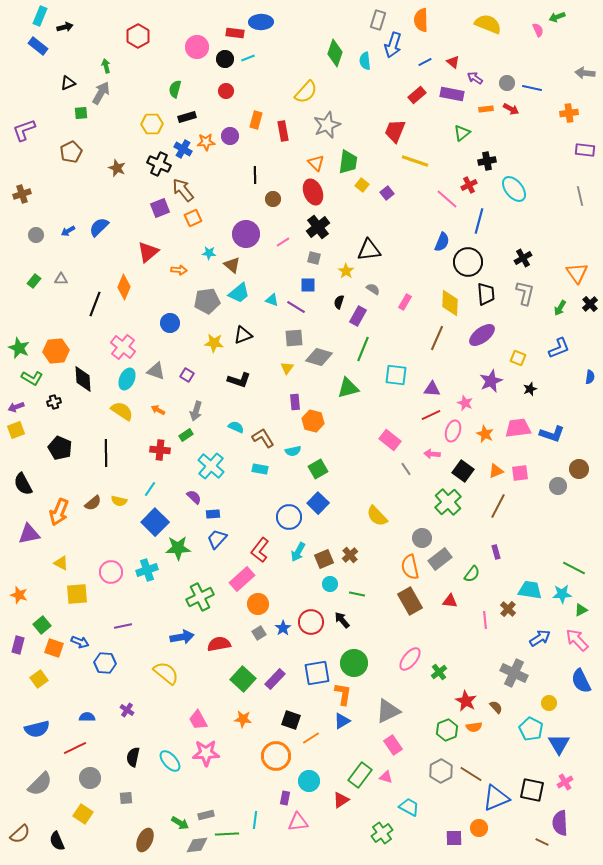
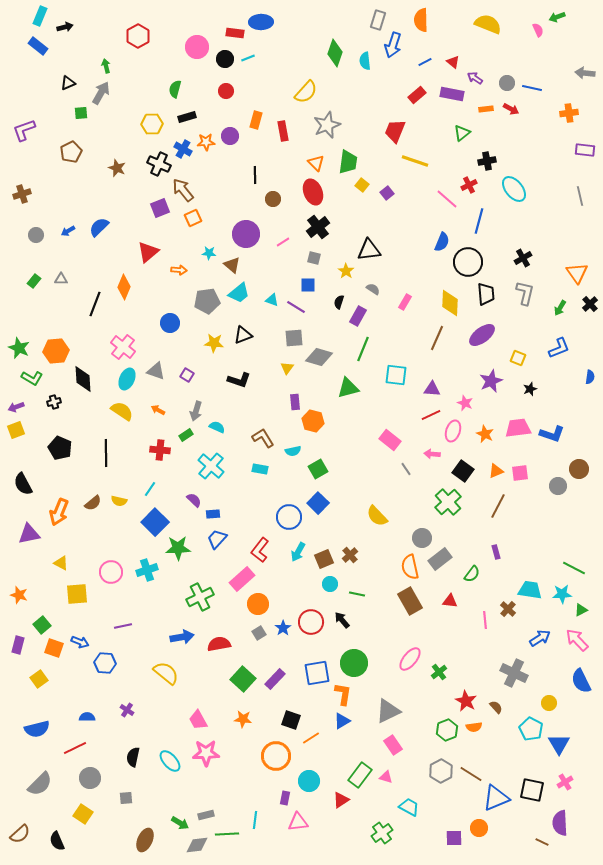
cyan semicircle at (236, 427): moved 19 px left
purple semicircle at (194, 497): moved 3 px down
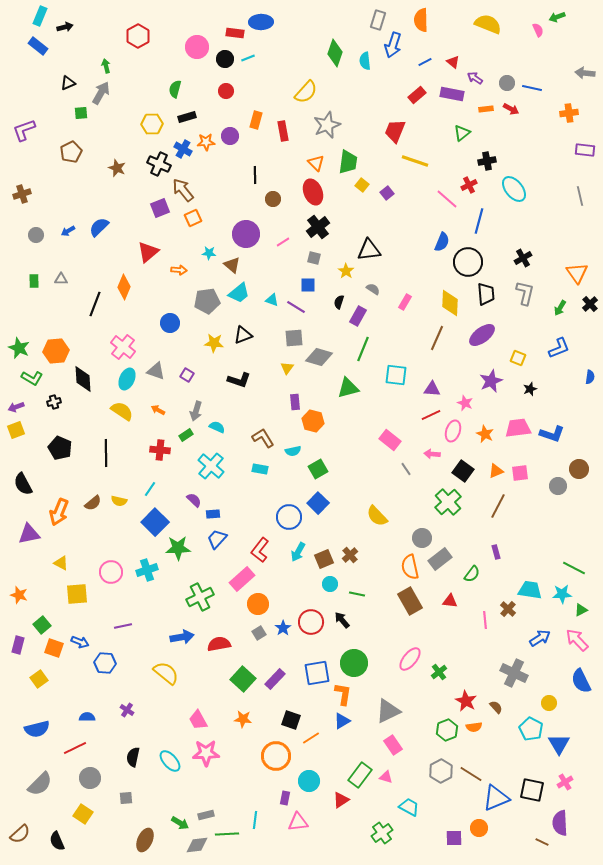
green rectangle at (34, 281): rotated 40 degrees counterclockwise
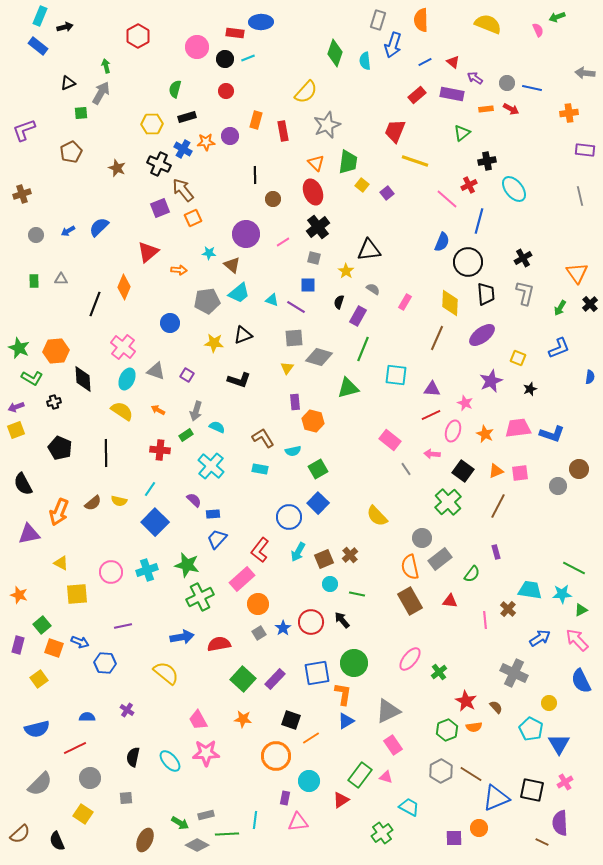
green star at (178, 548): moved 9 px right, 17 px down; rotated 15 degrees clockwise
blue triangle at (342, 721): moved 4 px right
gray diamond at (197, 845): rotated 35 degrees clockwise
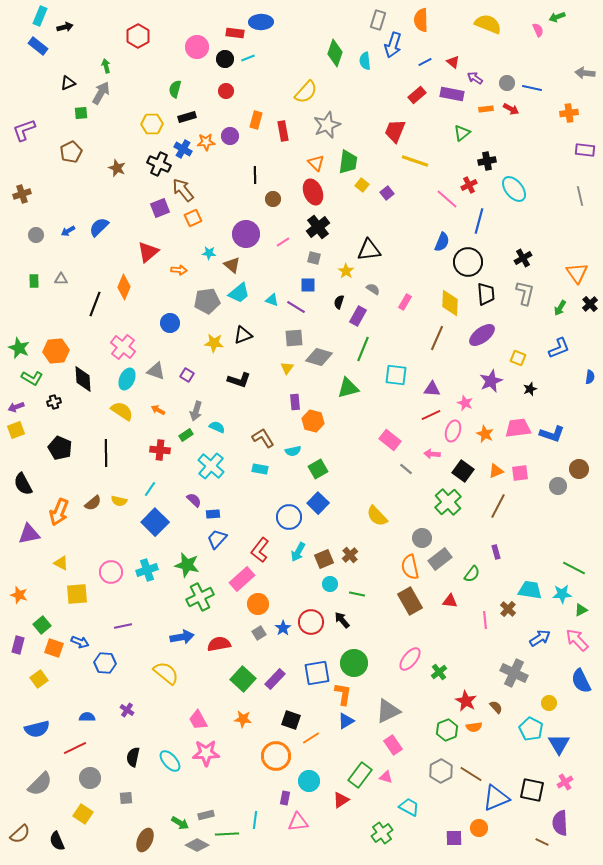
gray line at (406, 469): rotated 16 degrees counterclockwise
